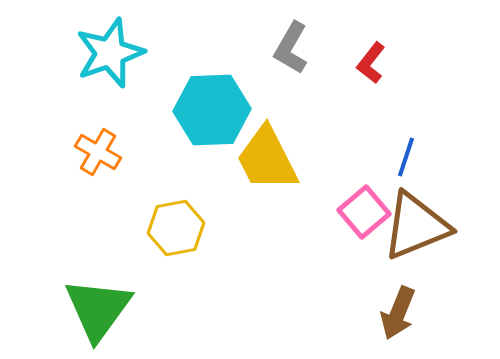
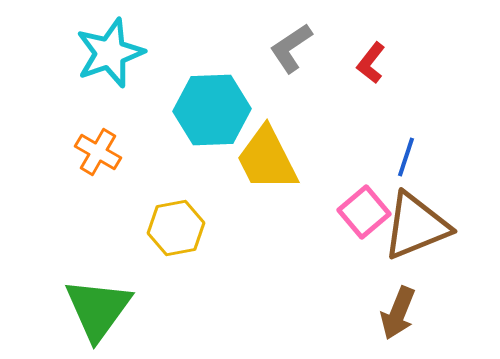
gray L-shape: rotated 26 degrees clockwise
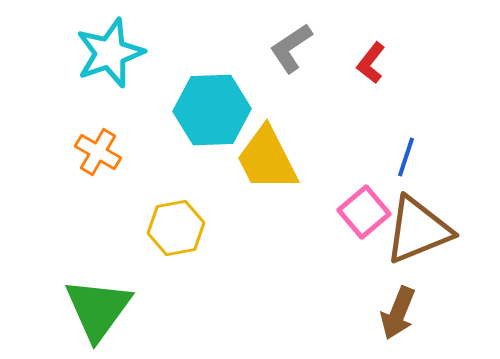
brown triangle: moved 2 px right, 4 px down
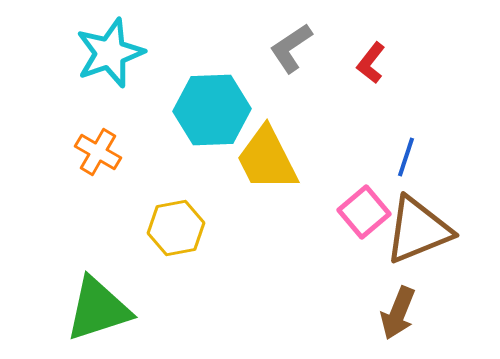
green triangle: rotated 36 degrees clockwise
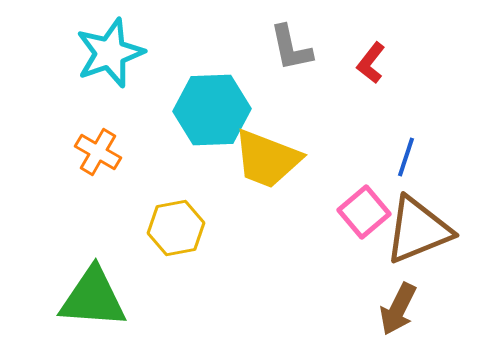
gray L-shape: rotated 68 degrees counterclockwise
yellow trapezoid: rotated 42 degrees counterclockwise
green triangle: moved 5 px left, 11 px up; rotated 22 degrees clockwise
brown arrow: moved 4 px up; rotated 4 degrees clockwise
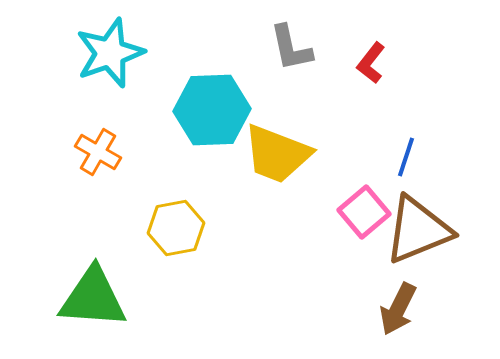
yellow trapezoid: moved 10 px right, 5 px up
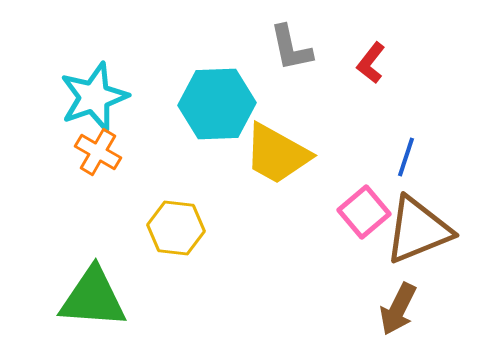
cyan star: moved 16 px left, 44 px down
cyan hexagon: moved 5 px right, 6 px up
yellow trapezoid: rotated 8 degrees clockwise
yellow hexagon: rotated 18 degrees clockwise
